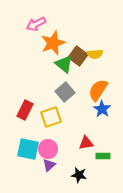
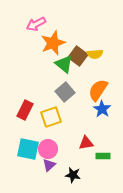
black star: moved 6 px left
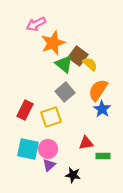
yellow semicircle: moved 5 px left, 10 px down; rotated 133 degrees counterclockwise
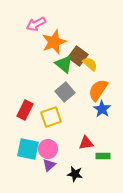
orange star: moved 1 px right, 1 px up
black star: moved 2 px right, 1 px up
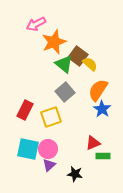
red triangle: moved 7 px right; rotated 14 degrees counterclockwise
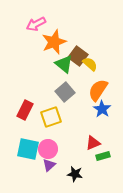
green rectangle: rotated 16 degrees counterclockwise
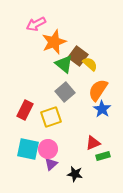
purple triangle: moved 2 px right, 1 px up
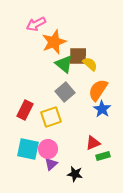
brown square: rotated 36 degrees counterclockwise
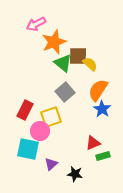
green triangle: moved 1 px left, 1 px up
pink circle: moved 8 px left, 18 px up
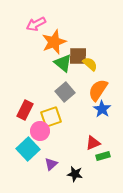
cyan square: rotated 35 degrees clockwise
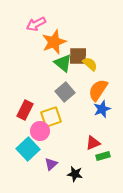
blue star: rotated 18 degrees clockwise
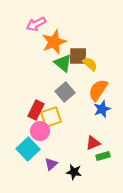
red rectangle: moved 11 px right
black star: moved 1 px left, 2 px up
